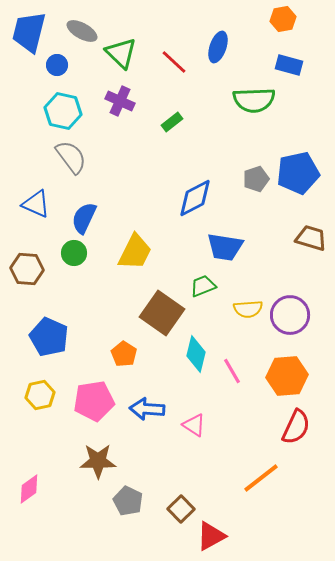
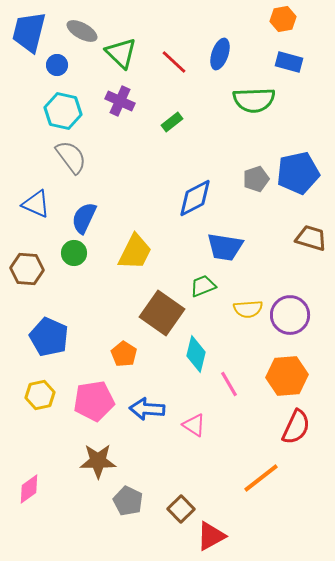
blue ellipse at (218, 47): moved 2 px right, 7 px down
blue rectangle at (289, 65): moved 3 px up
pink line at (232, 371): moved 3 px left, 13 px down
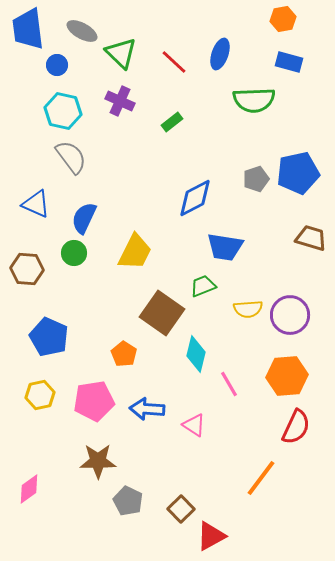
blue trapezoid at (29, 32): moved 1 px left, 3 px up; rotated 21 degrees counterclockwise
orange line at (261, 478): rotated 15 degrees counterclockwise
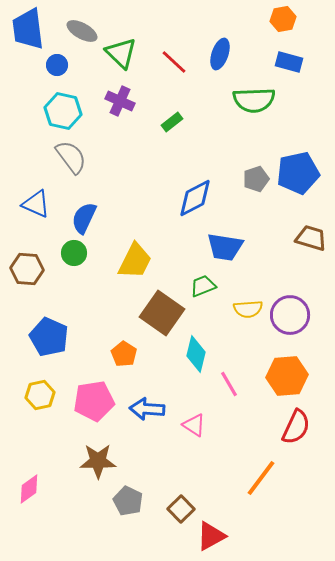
yellow trapezoid at (135, 252): moved 9 px down
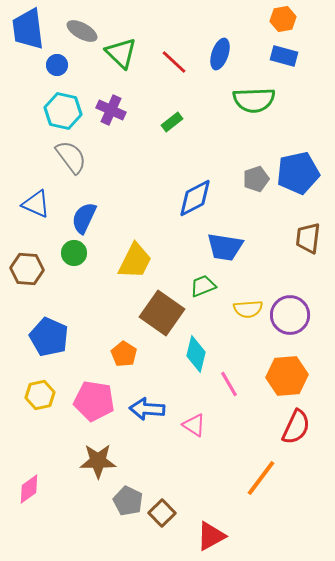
blue rectangle at (289, 62): moved 5 px left, 6 px up
purple cross at (120, 101): moved 9 px left, 9 px down
brown trapezoid at (311, 238): moved 3 px left; rotated 100 degrees counterclockwise
pink pentagon at (94, 401): rotated 18 degrees clockwise
brown square at (181, 509): moved 19 px left, 4 px down
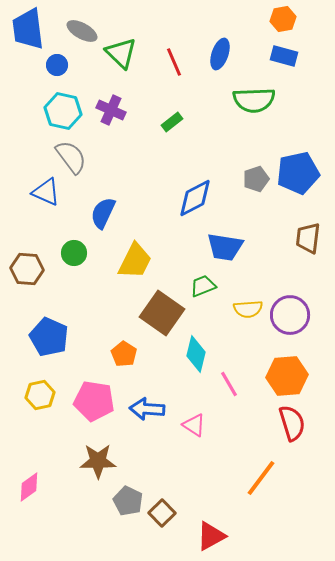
red line at (174, 62): rotated 24 degrees clockwise
blue triangle at (36, 204): moved 10 px right, 12 px up
blue semicircle at (84, 218): moved 19 px right, 5 px up
red semicircle at (296, 427): moved 4 px left, 4 px up; rotated 42 degrees counterclockwise
pink diamond at (29, 489): moved 2 px up
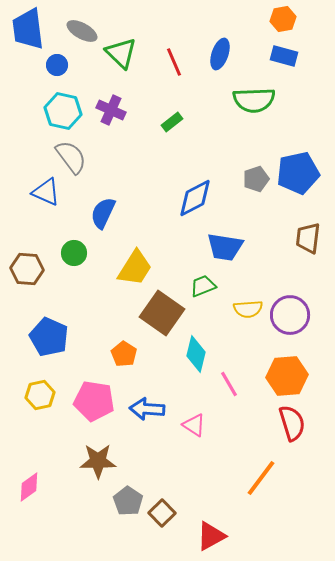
yellow trapezoid at (135, 261): moved 7 px down; rotated 6 degrees clockwise
gray pentagon at (128, 501): rotated 8 degrees clockwise
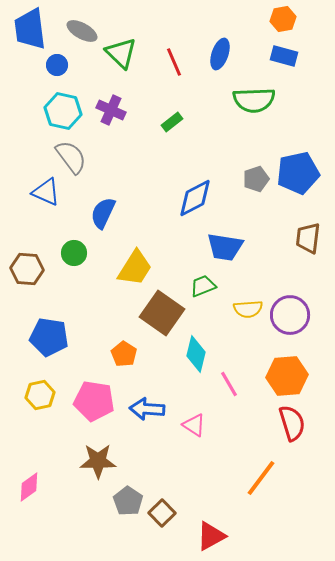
blue trapezoid at (28, 29): moved 2 px right
blue pentagon at (49, 337): rotated 15 degrees counterclockwise
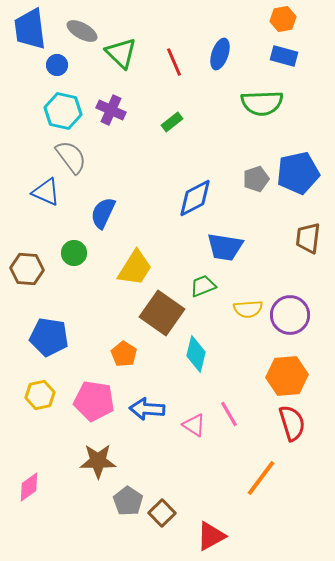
green semicircle at (254, 100): moved 8 px right, 3 px down
pink line at (229, 384): moved 30 px down
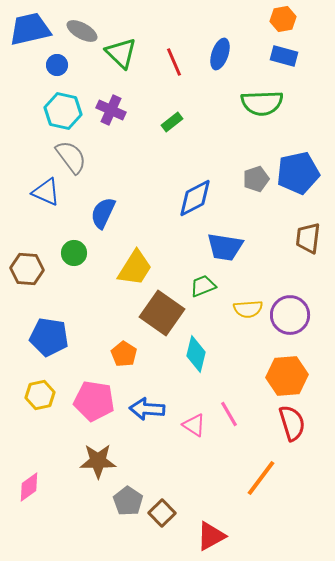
blue trapezoid at (30, 29): rotated 84 degrees clockwise
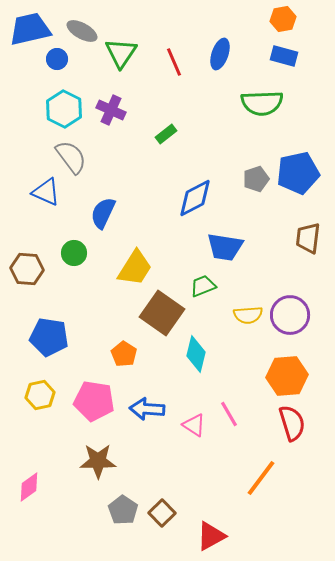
green triangle at (121, 53): rotated 20 degrees clockwise
blue circle at (57, 65): moved 6 px up
cyan hexagon at (63, 111): moved 1 px right, 2 px up; rotated 15 degrees clockwise
green rectangle at (172, 122): moved 6 px left, 12 px down
yellow semicircle at (248, 309): moved 6 px down
gray pentagon at (128, 501): moved 5 px left, 9 px down
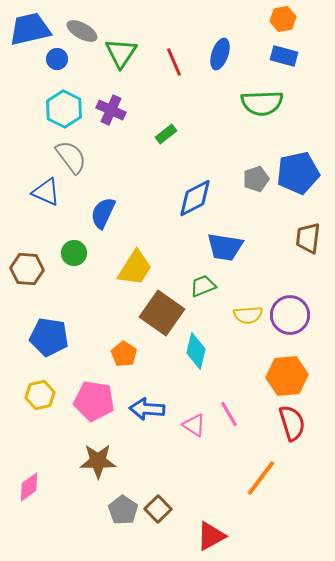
cyan diamond at (196, 354): moved 3 px up
brown square at (162, 513): moved 4 px left, 4 px up
